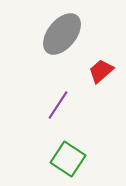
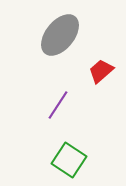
gray ellipse: moved 2 px left, 1 px down
green square: moved 1 px right, 1 px down
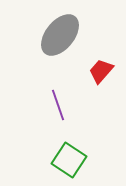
red trapezoid: rotated 8 degrees counterclockwise
purple line: rotated 52 degrees counterclockwise
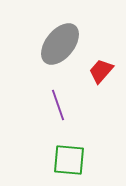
gray ellipse: moved 9 px down
green square: rotated 28 degrees counterclockwise
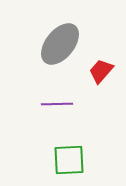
purple line: moved 1 px left, 1 px up; rotated 72 degrees counterclockwise
green square: rotated 8 degrees counterclockwise
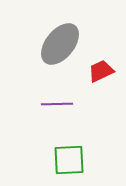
red trapezoid: rotated 24 degrees clockwise
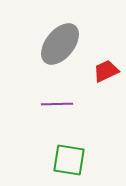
red trapezoid: moved 5 px right
green square: rotated 12 degrees clockwise
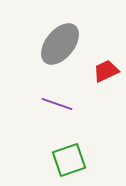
purple line: rotated 20 degrees clockwise
green square: rotated 28 degrees counterclockwise
